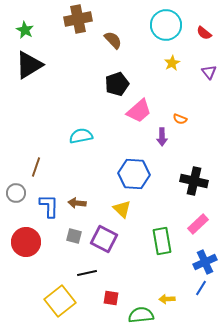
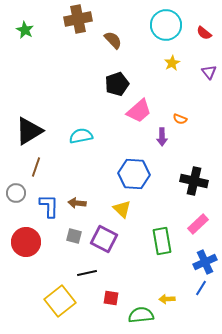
black triangle: moved 66 px down
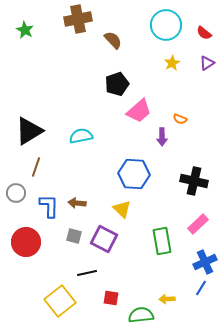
purple triangle: moved 2 px left, 9 px up; rotated 35 degrees clockwise
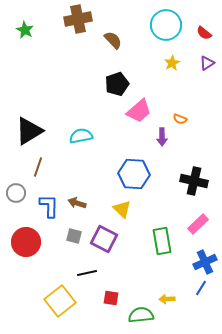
brown line: moved 2 px right
brown arrow: rotated 12 degrees clockwise
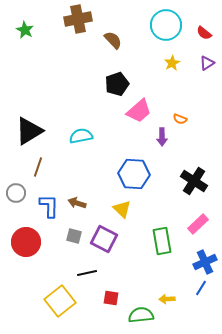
black cross: rotated 20 degrees clockwise
